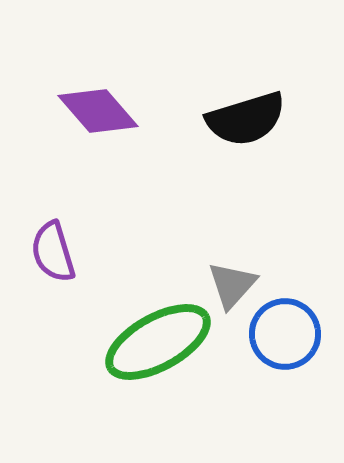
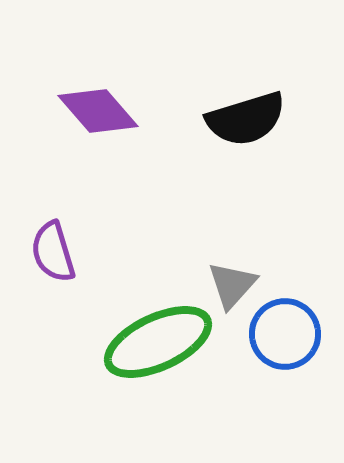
green ellipse: rotated 4 degrees clockwise
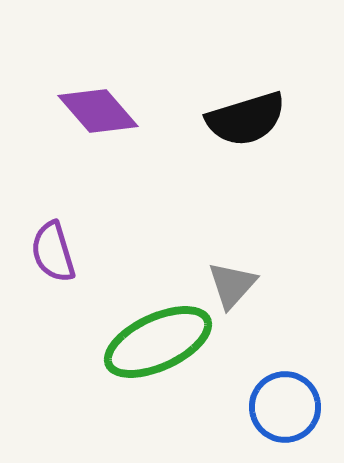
blue circle: moved 73 px down
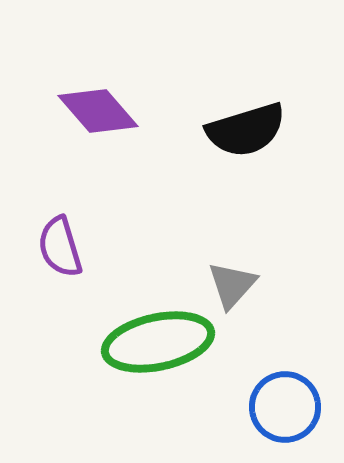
black semicircle: moved 11 px down
purple semicircle: moved 7 px right, 5 px up
green ellipse: rotated 13 degrees clockwise
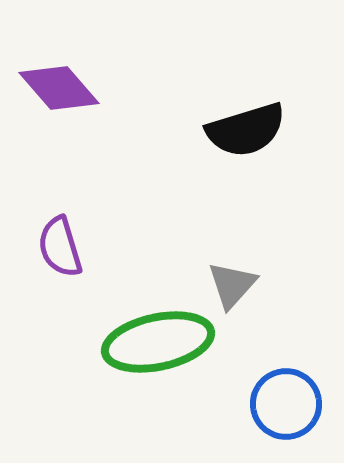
purple diamond: moved 39 px left, 23 px up
blue circle: moved 1 px right, 3 px up
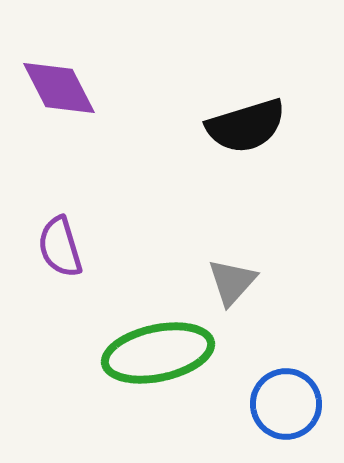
purple diamond: rotated 14 degrees clockwise
black semicircle: moved 4 px up
gray triangle: moved 3 px up
green ellipse: moved 11 px down
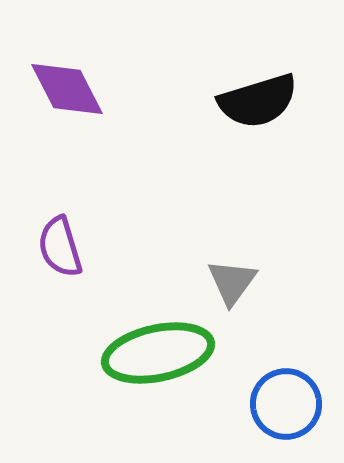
purple diamond: moved 8 px right, 1 px down
black semicircle: moved 12 px right, 25 px up
gray triangle: rotated 6 degrees counterclockwise
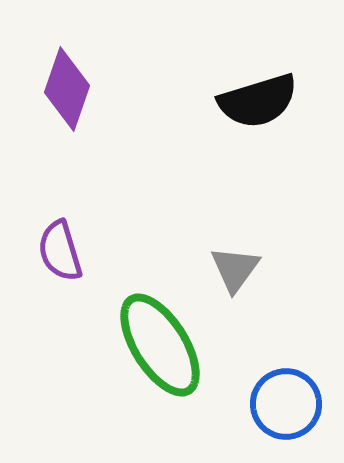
purple diamond: rotated 46 degrees clockwise
purple semicircle: moved 4 px down
gray triangle: moved 3 px right, 13 px up
green ellipse: moved 2 px right, 8 px up; rotated 70 degrees clockwise
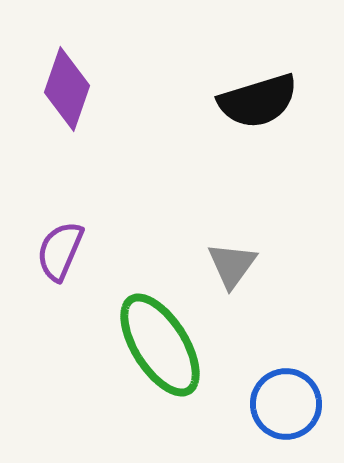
purple semicircle: rotated 40 degrees clockwise
gray triangle: moved 3 px left, 4 px up
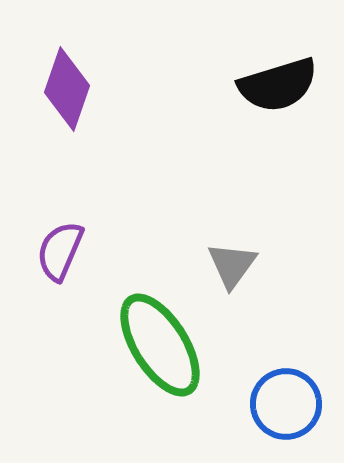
black semicircle: moved 20 px right, 16 px up
